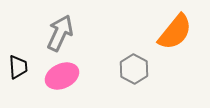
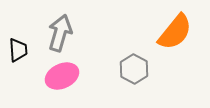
gray arrow: rotated 9 degrees counterclockwise
black trapezoid: moved 17 px up
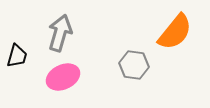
black trapezoid: moved 1 px left, 6 px down; rotated 20 degrees clockwise
gray hexagon: moved 4 px up; rotated 20 degrees counterclockwise
pink ellipse: moved 1 px right, 1 px down
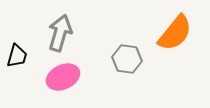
orange semicircle: moved 1 px down
gray hexagon: moved 7 px left, 6 px up
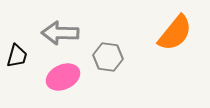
gray arrow: rotated 105 degrees counterclockwise
gray hexagon: moved 19 px left, 2 px up
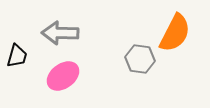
orange semicircle: rotated 12 degrees counterclockwise
gray hexagon: moved 32 px right, 2 px down
pink ellipse: moved 1 px up; rotated 12 degrees counterclockwise
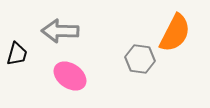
gray arrow: moved 2 px up
black trapezoid: moved 2 px up
pink ellipse: moved 7 px right; rotated 72 degrees clockwise
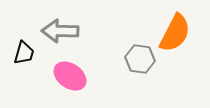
black trapezoid: moved 7 px right, 1 px up
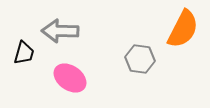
orange semicircle: moved 8 px right, 4 px up
pink ellipse: moved 2 px down
